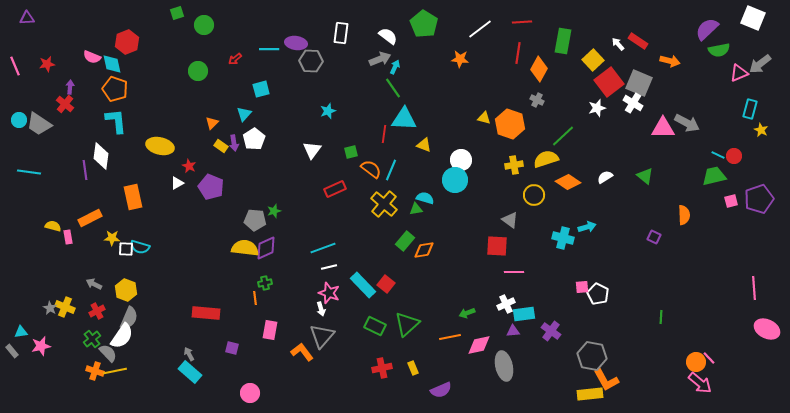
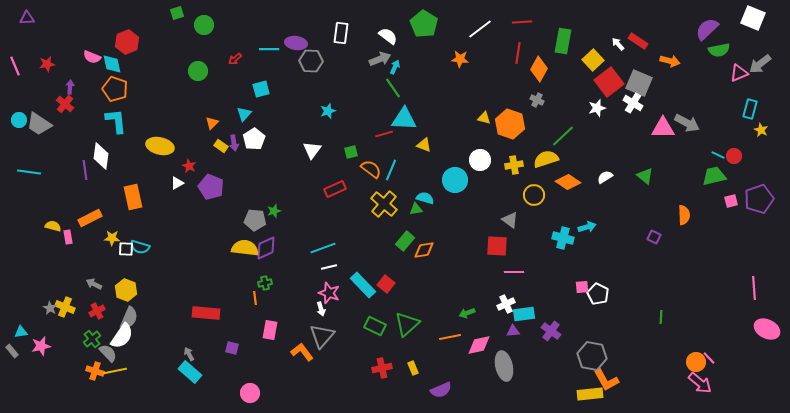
red line at (384, 134): rotated 66 degrees clockwise
white circle at (461, 160): moved 19 px right
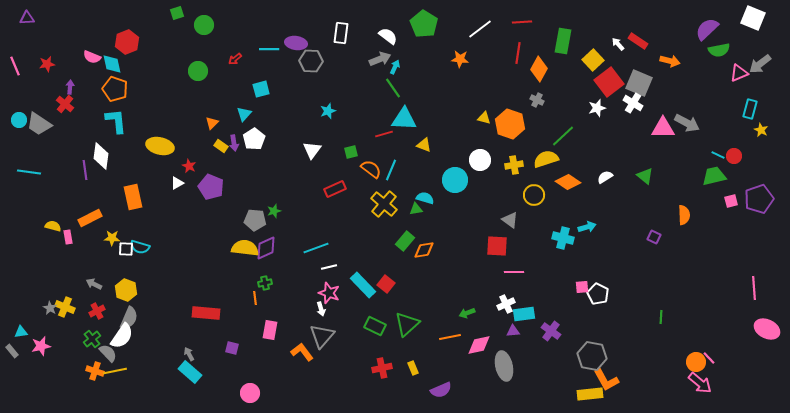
cyan line at (323, 248): moved 7 px left
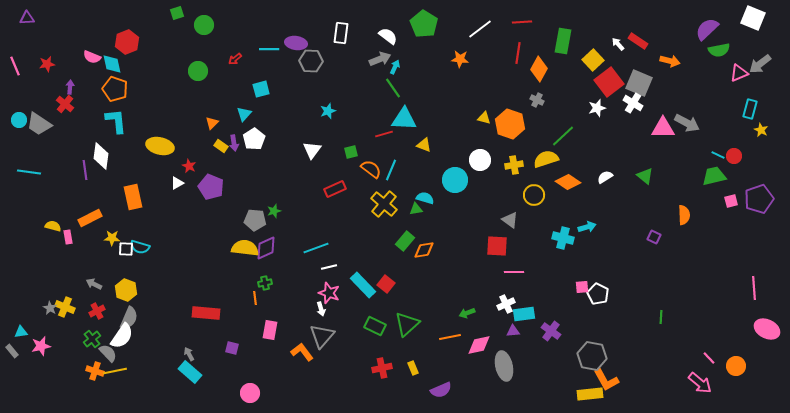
orange circle at (696, 362): moved 40 px right, 4 px down
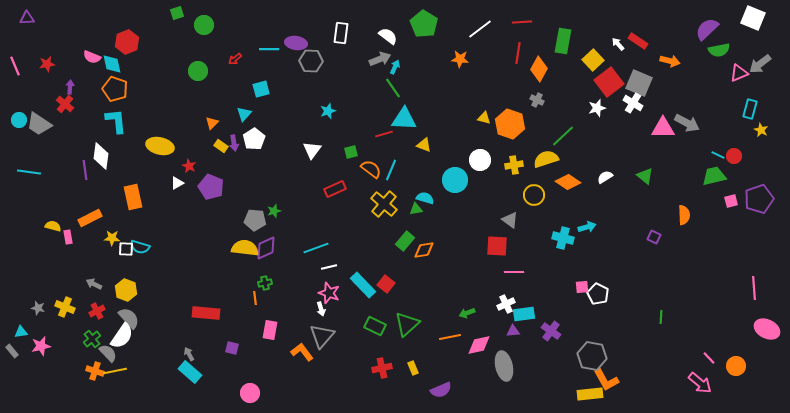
gray star at (50, 308): moved 12 px left; rotated 16 degrees counterclockwise
gray semicircle at (129, 318): rotated 65 degrees counterclockwise
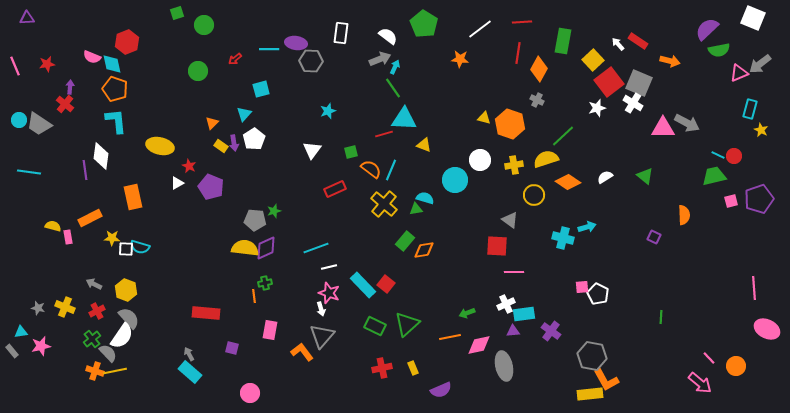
orange line at (255, 298): moved 1 px left, 2 px up
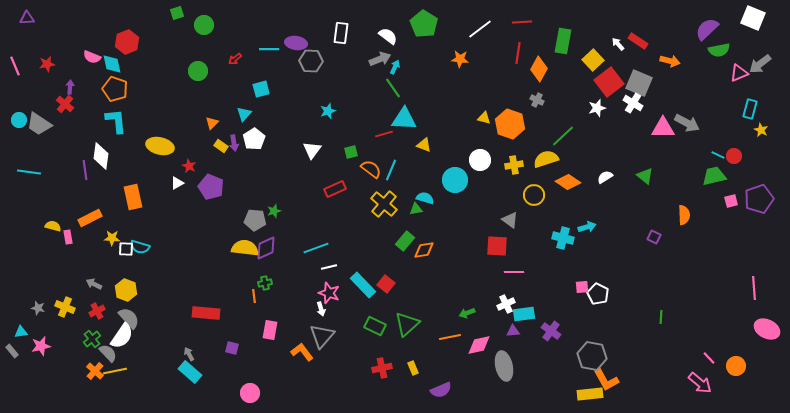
orange cross at (95, 371): rotated 24 degrees clockwise
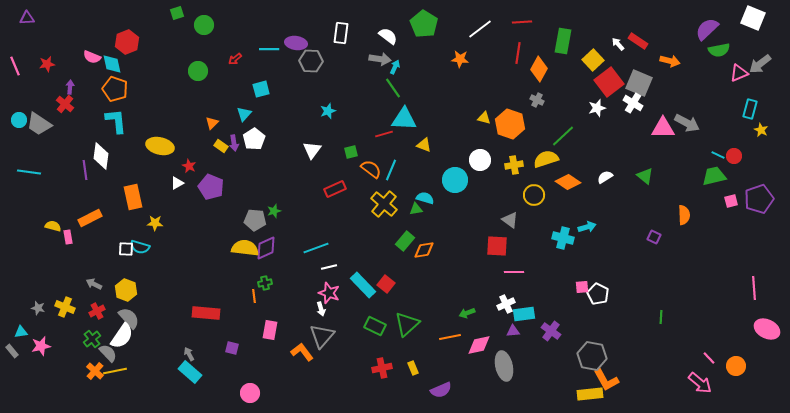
gray arrow at (380, 59): rotated 30 degrees clockwise
yellow star at (112, 238): moved 43 px right, 15 px up
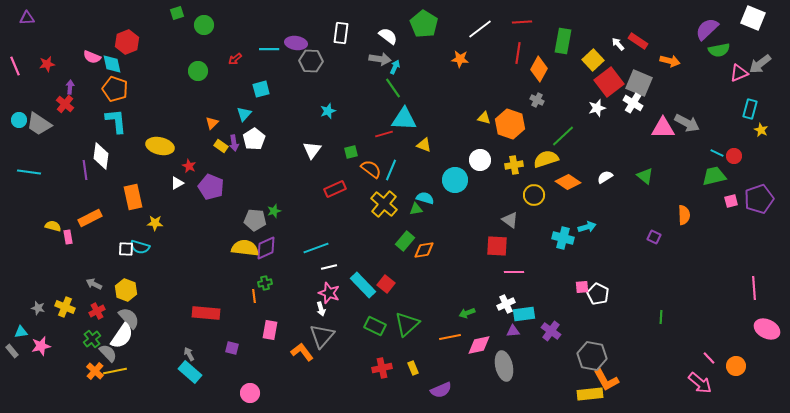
cyan line at (718, 155): moved 1 px left, 2 px up
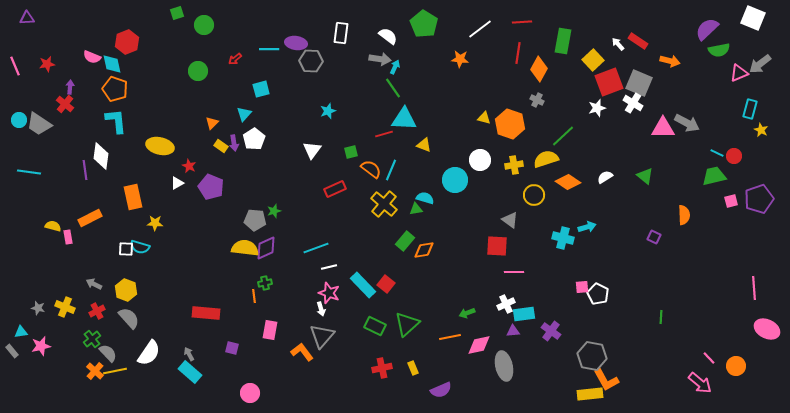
red square at (609, 82): rotated 16 degrees clockwise
white semicircle at (122, 336): moved 27 px right, 17 px down
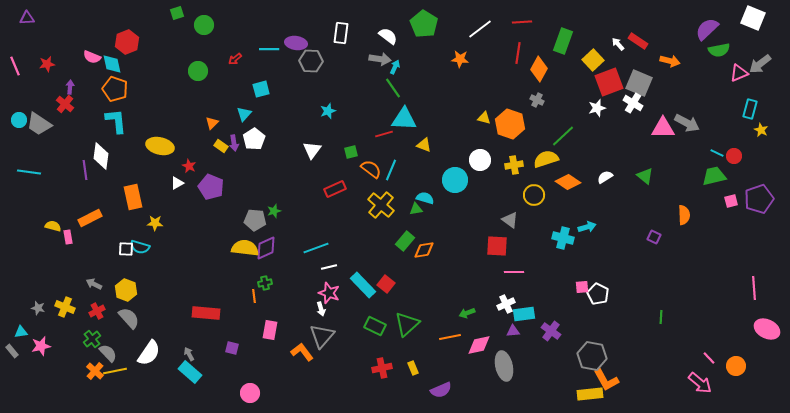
green rectangle at (563, 41): rotated 10 degrees clockwise
yellow cross at (384, 204): moved 3 px left, 1 px down
